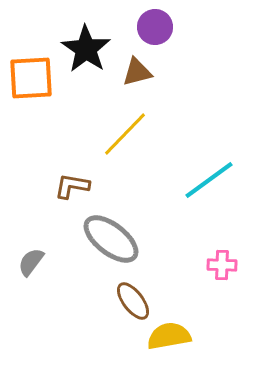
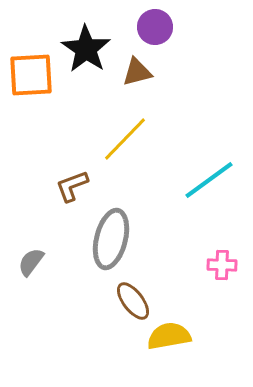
orange square: moved 3 px up
yellow line: moved 5 px down
brown L-shape: rotated 30 degrees counterclockwise
gray ellipse: rotated 66 degrees clockwise
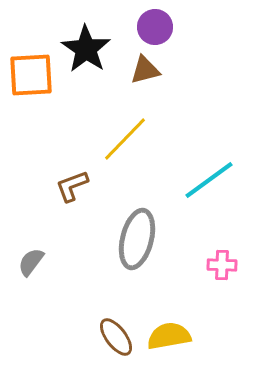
brown triangle: moved 8 px right, 2 px up
gray ellipse: moved 26 px right
brown ellipse: moved 17 px left, 36 px down
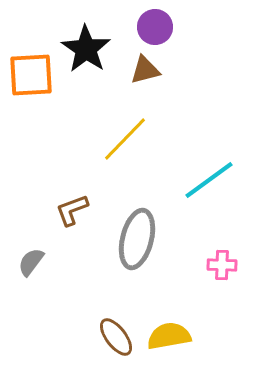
brown L-shape: moved 24 px down
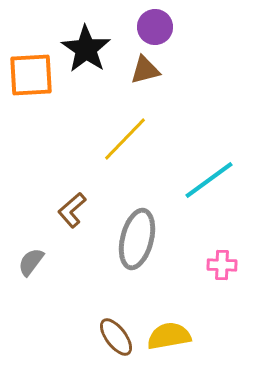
brown L-shape: rotated 21 degrees counterclockwise
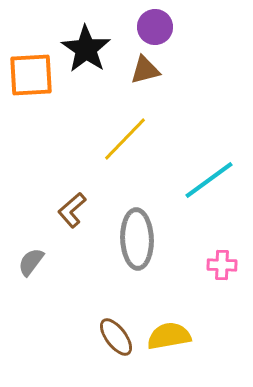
gray ellipse: rotated 16 degrees counterclockwise
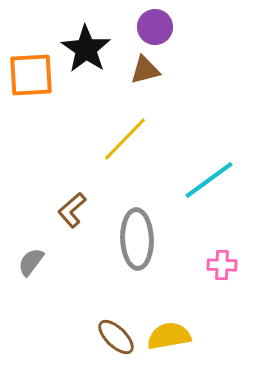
brown ellipse: rotated 9 degrees counterclockwise
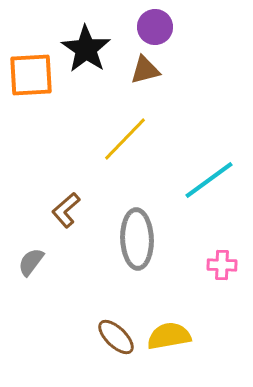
brown L-shape: moved 6 px left
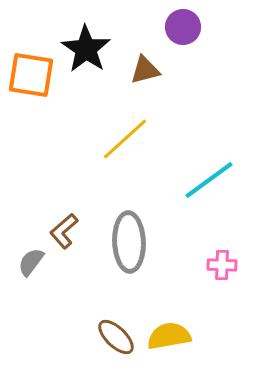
purple circle: moved 28 px right
orange square: rotated 12 degrees clockwise
yellow line: rotated 4 degrees clockwise
brown L-shape: moved 2 px left, 21 px down
gray ellipse: moved 8 px left, 3 px down
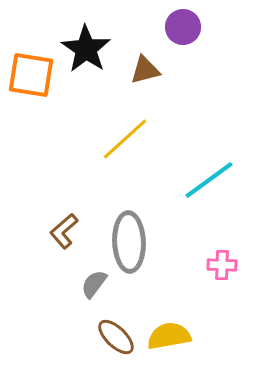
gray semicircle: moved 63 px right, 22 px down
